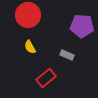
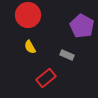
purple pentagon: rotated 25 degrees clockwise
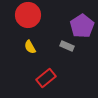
purple pentagon: rotated 10 degrees clockwise
gray rectangle: moved 9 px up
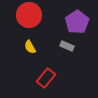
red circle: moved 1 px right
purple pentagon: moved 5 px left, 4 px up
red rectangle: rotated 12 degrees counterclockwise
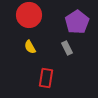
gray rectangle: moved 2 px down; rotated 40 degrees clockwise
red rectangle: rotated 30 degrees counterclockwise
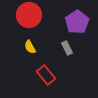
red rectangle: moved 3 px up; rotated 48 degrees counterclockwise
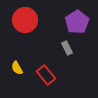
red circle: moved 4 px left, 5 px down
yellow semicircle: moved 13 px left, 21 px down
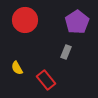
gray rectangle: moved 1 px left, 4 px down; rotated 48 degrees clockwise
red rectangle: moved 5 px down
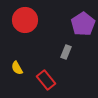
purple pentagon: moved 6 px right, 2 px down
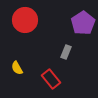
purple pentagon: moved 1 px up
red rectangle: moved 5 px right, 1 px up
